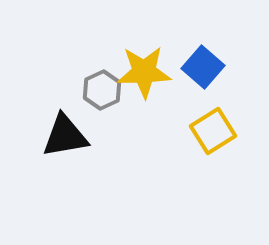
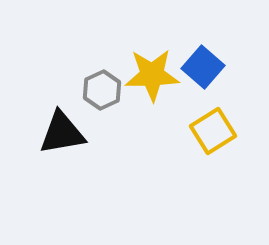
yellow star: moved 8 px right, 3 px down
black triangle: moved 3 px left, 3 px up
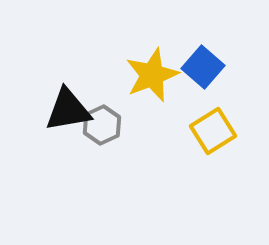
yellow star: rotated 20 degrees counterclockwise
gray hexagon: moved 35 px down
black triangle: moved 6 px right, 23 px up
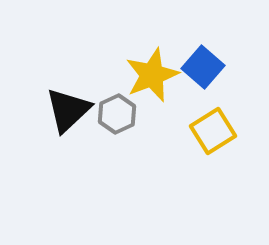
black triangle: rotated 33 degrees counterclockwise
gray hexagon: moved 15 px right, 11 px up
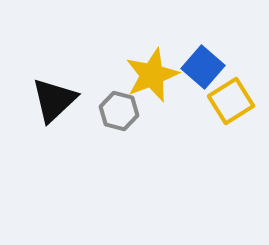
black triangle: moved 14 px left, 10 px up
gray hexagon: moved 2 px right, 3 px up; rotated 21 degrees counterclockwise
yellow square: moved 18 px right, 30 px up
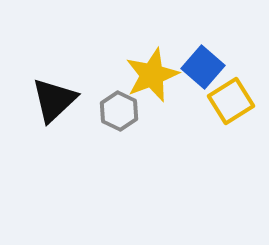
gray hexagon: rotated 12 degrees clockwise
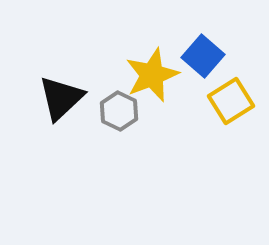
blue square: moved 11 px up
black triangle: moved 7 px right, 2 px up
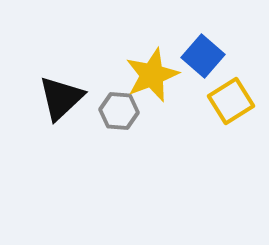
gray hexagon: rotated 21 degrees counterclockwise
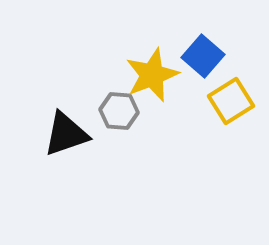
black triangle: moved 5 px right, 36 px down; rotated 24 degrees clockwise
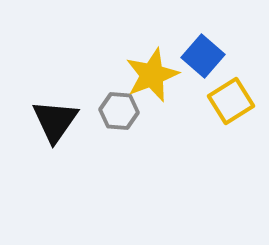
black triangle: moved 11 px left, 13 px up; rotated 36 degrees counterclockwise
